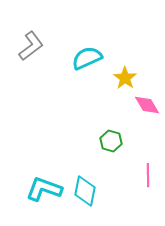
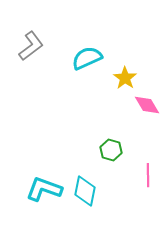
green hexagon: moved 9 px down
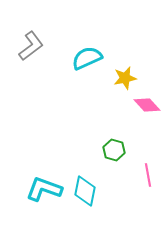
yellow star: rotated 25 degrees clockwise
pink diamond: rotated 12 degrees counterclockwise
green hexagon: moved 3 px right
pink line: rotated 10 degrees counterclockwise
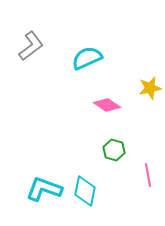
yellow star: moved 25 px right, 10 px down
pink diamond: moved 40 px left; rotated 12 degrees counterclockwise
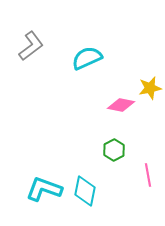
pink diamond: moved 14 px right; rotated 24 degrees counterclockwise
green hexagon: rotated 15 degrees clockwise
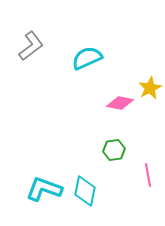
yellow star: rotated 15 degrees counterclockwise
pink diamond: moved 1 px left, 2 px up
green hexagon: rotated 20 degrees clockwise
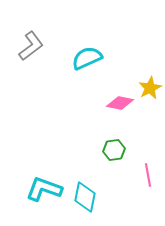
cyan diamond: moved 6 px down
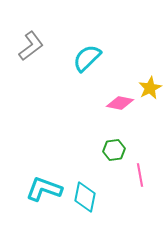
cyan semicircle: rotated 20 degrees counterclockwise
pink line: moved 8 px left
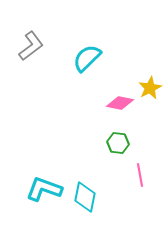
green hexagon: moved 4 px right, 7 px up; rotated 15 degrees clockwise
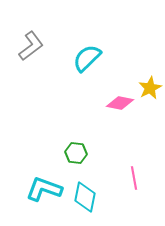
green hexagon: moved 42 px left, 10 px down
pink line: moved 6 px left, 3 px down
